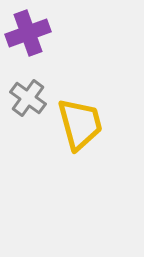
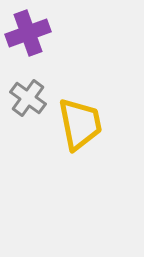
yellow trapezoid: rotated 4 degrees clockwise
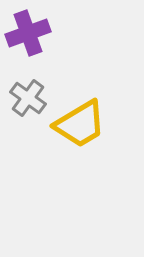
yellow trapezoid: rotated 70 degrees clockwise
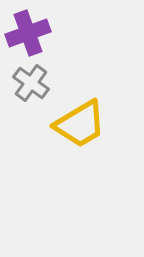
gray cross: moved 3 px right, 15 px up
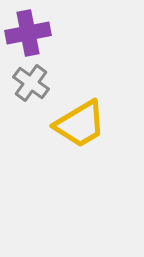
purple cross: rotated 9 degrees clockwise
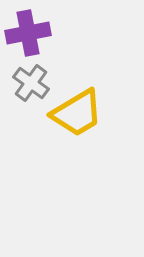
yellow trapezoid: moved 3 px left, 11 px up
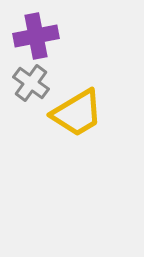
purple cross: moved 8 px right, 3 px down
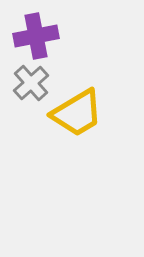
gray cross: rotated 12 degrees clockwise
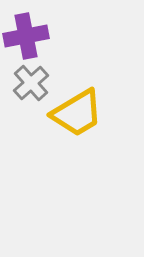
purple cross: moved 10 px left
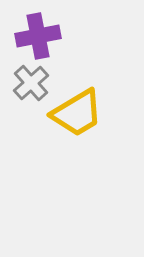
purple cross: moved 12 px right
